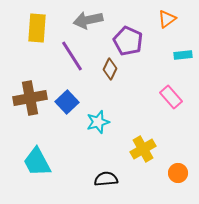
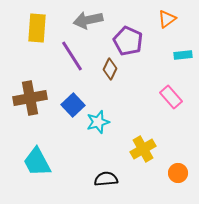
blue square: moved 6 px right, 3 px down
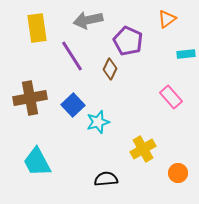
yellow rectangle: rotated 12 degrees counterclockwise
cyan rectangle: moved 3 px right, 1 px up
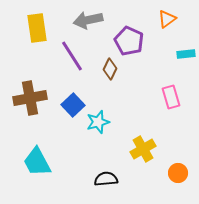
purple pentagon: moved 1 px right
pink rectangle: rotated 25 degrees clockwise
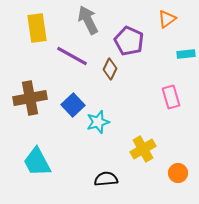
gray arrow: rotated 76 degrees clockwise
purple line: rotated 28 degrees counterclockwise
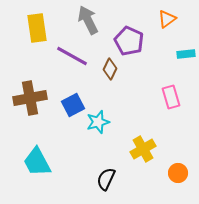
blue square: rotated 15 degrees clockwise
black semicircle: rotated 60 degrees counterclockwise
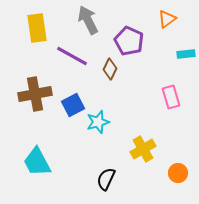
brown cross: moved 5 px right, 4 px up
